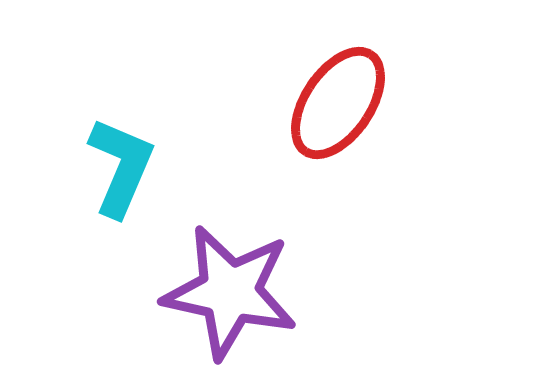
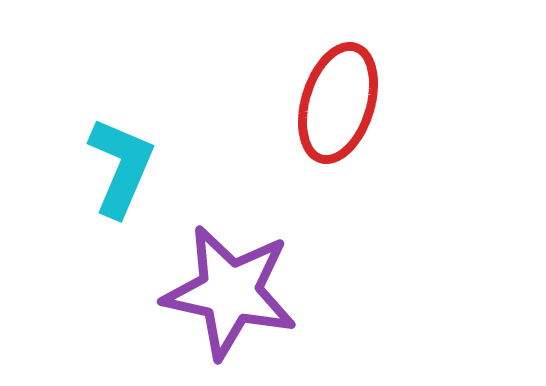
red ellipse: rotated 17 degrees counterclockwise
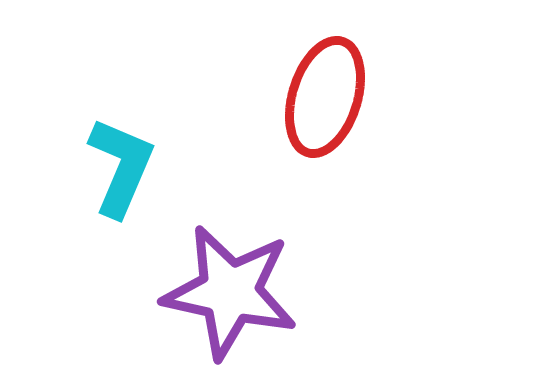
red ellipse: moved 13 px left, 6 px up
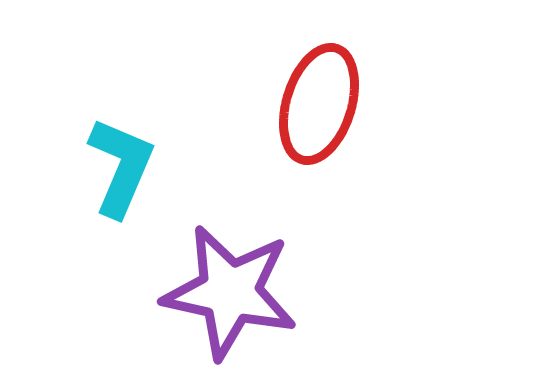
red ellipse: moved 6 px left, 7 px down
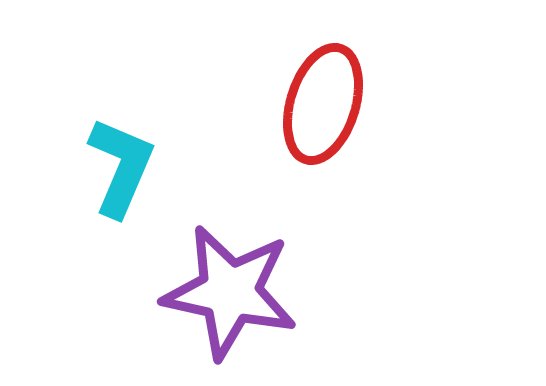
red ellipse: moved 4 px right
